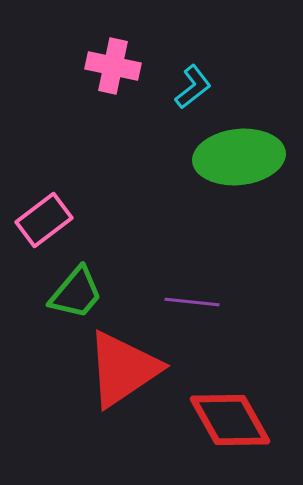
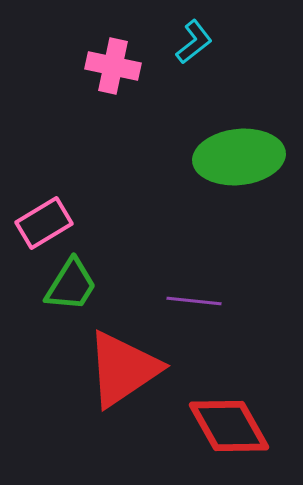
cyan L-shape: moved 1 px right, 45 px up
pink rectangle: moved 3 px down; rotated 6 degrees clockwise
green trapezoid: moved 5 px left, 8 px up; rotated 8 degrees counterclockwise
purple line: moved 2 px right, 1 px up
red diamond: moved 1 px left, 6 px down
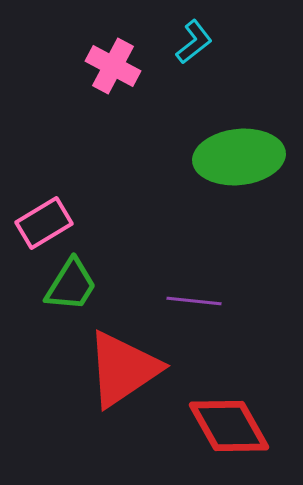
pink cross: rotated 16 degrees clockwise
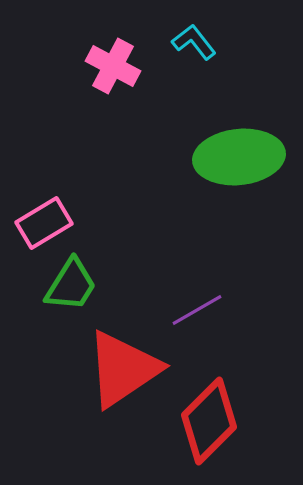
cyan L-shape: rotated 90 degrees counterclockwise
purple line: moved 3 px right, 9 px down; rotated 36 degrees counterclockwise
red diamond: moved 20 px left, 5 px up; rotated 74 degrees clockwise
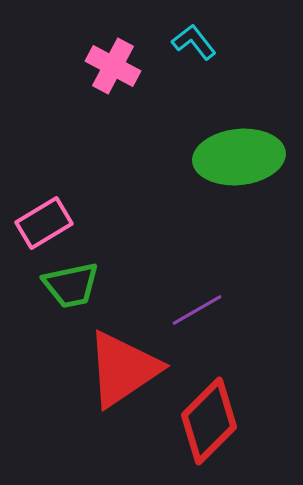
green trapezoid: rotated 46 degrees clockwise
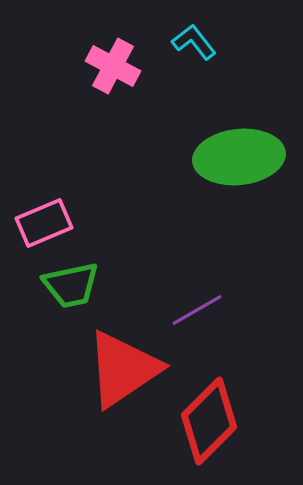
pink rectangle: rotated 8 degrees clockwise
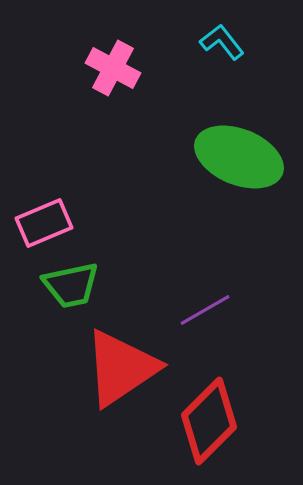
cyan L-shape: moved 28 px right
pink cross: moved 2 px down
green ellipse: rotated 28 degrees clockwise
purple line: moved 8 px right
red triangle: moved 2 px left, 1 px up
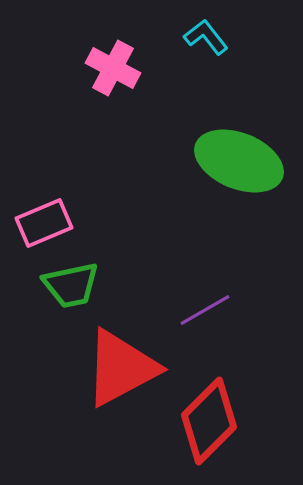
cyan L-shape: moved 16 px left, 5 px up
green ellipse: moved 4 px down
red triangle: rotated 6 degrees clockwise
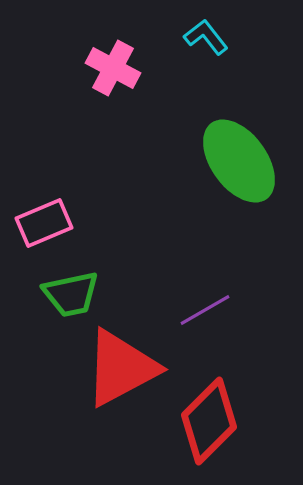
green ellipse: rotated 32 degrees clockwise
green trapezoid: moved 9 px down
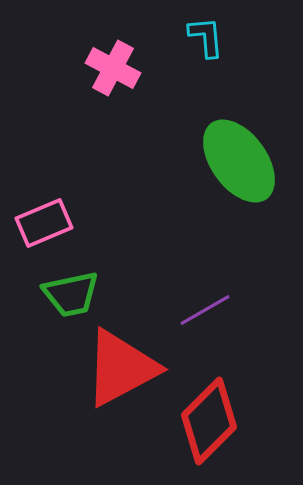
cyan L-shape: rotated 33 degrees clockwise
